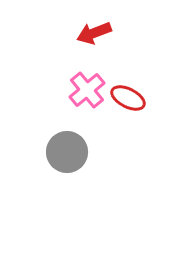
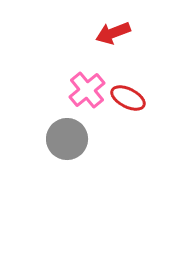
red arrow: moved 19 px right
gray circle: moved 13 px up
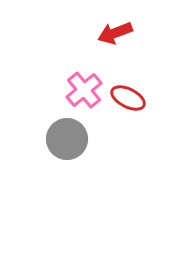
red arrow: moved 2 px right
pink cross: moved 3 px left
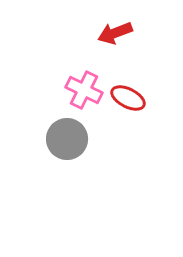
pink cross: rotated 24 degrees counterclockwise
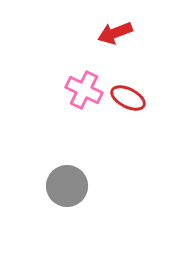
gray circle: moved 47 px down
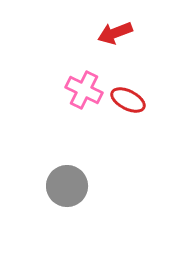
red ellipse: moved 2 px down
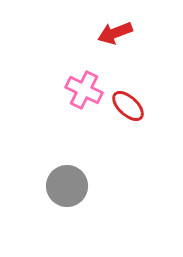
red ellipse: moved 6 px down; rotated 16 degrees clockwise
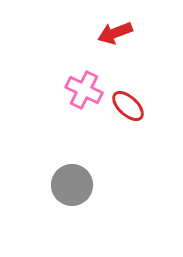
gray circle: moved 5 px right, 1 px up
